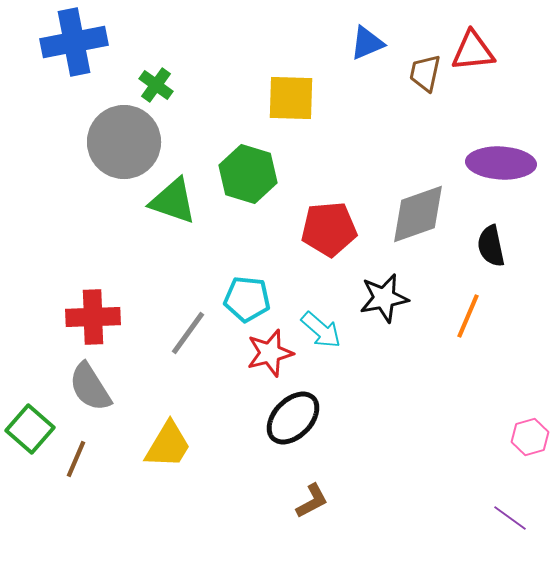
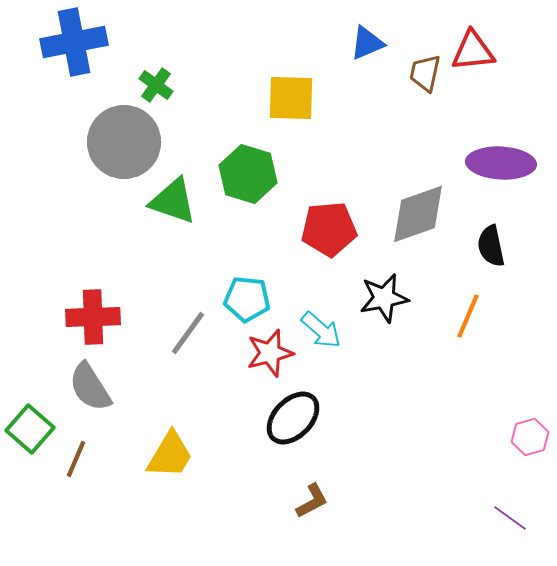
yellow trapezoid: moved 2 px right, 10 px down
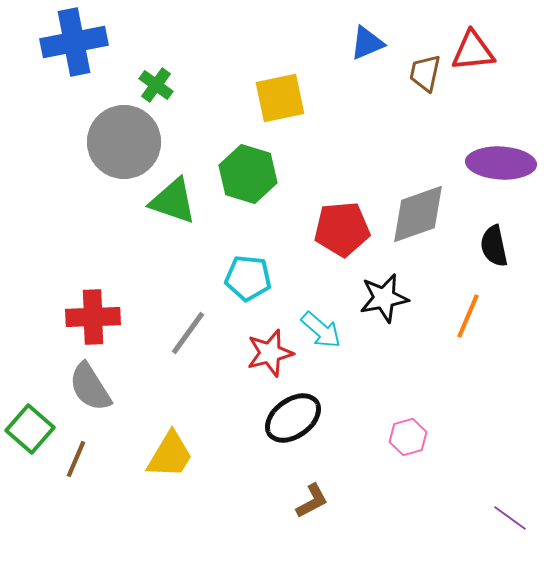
yellow square: moved 11 px left; rotated 14 degrees counterclockwise
red pentagon: moved 13 px right
black semicircle: moved 3 px right
cyan pentagon: moved 1 px right, 21 px up
black ellipse: rotated 10 degrees clockwise
pink hexagon: moved 122 px left
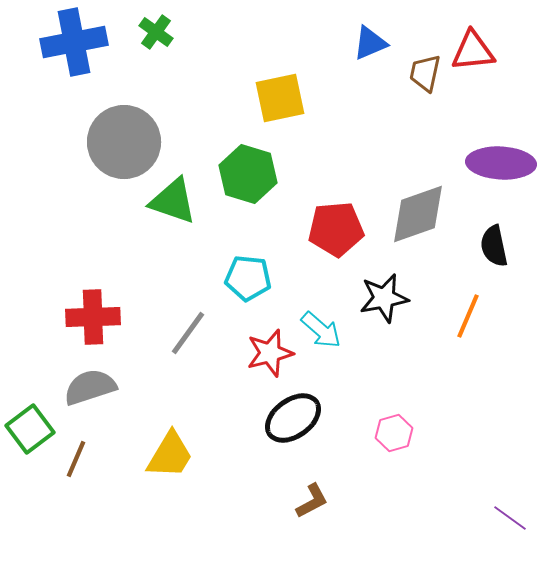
blue triangle: moved 3 px right
green cross: moved 53 px up
red pentagon: moved 6 px left
gray semicircle: rotated 104 degrees clockwise
green square: rotated 12 degrees clockwise
pink hexagon: moved 14 px left, 4 px up
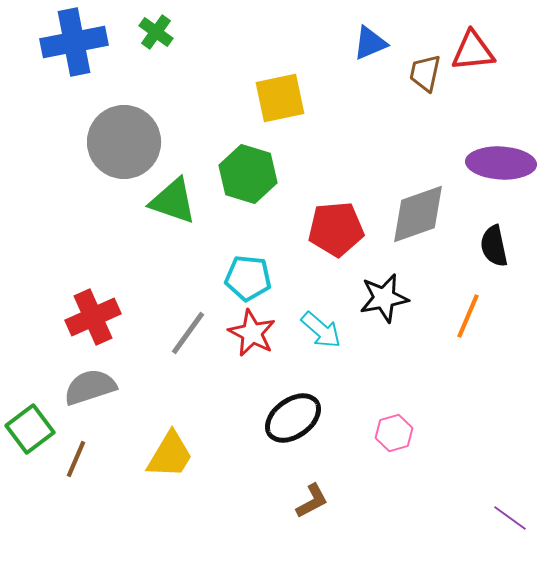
red cross: rotated 22 degrees counterclockwise
red star: moved 18 px left, 20 px up; rotated 30 degrees counterclockwise
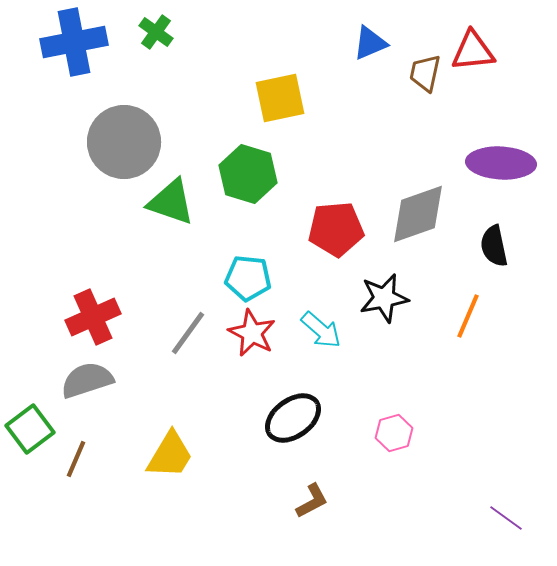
green triangle: moved 2 px left, 1 px down
gray semicircle: moved 3 px left, 7 px up
purple line: moved 4 px left
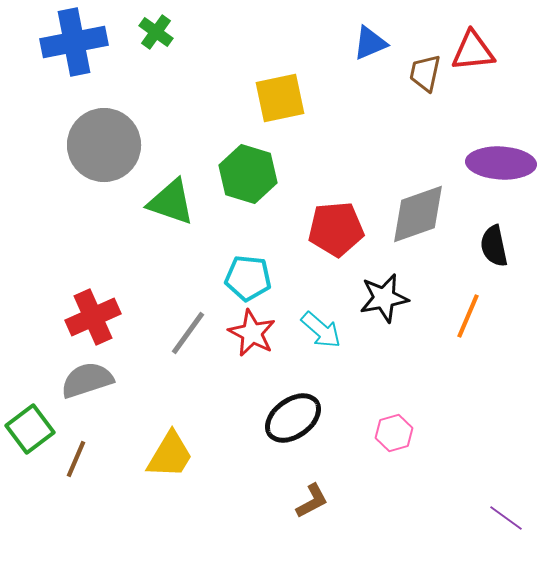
gray circle: moved 20 px left, 3 px down
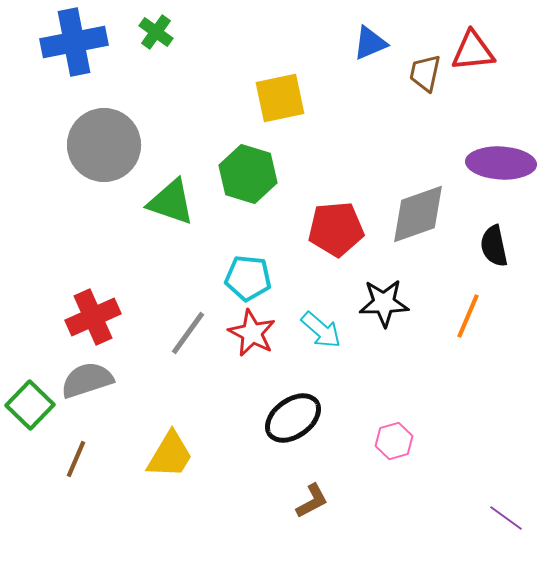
black star: moved 5 px down; rotated 9 degrees clockwise
green square: moved 24 px up; rotated 9 degrees counterclockwise
pink hexagon: moved 8 px down
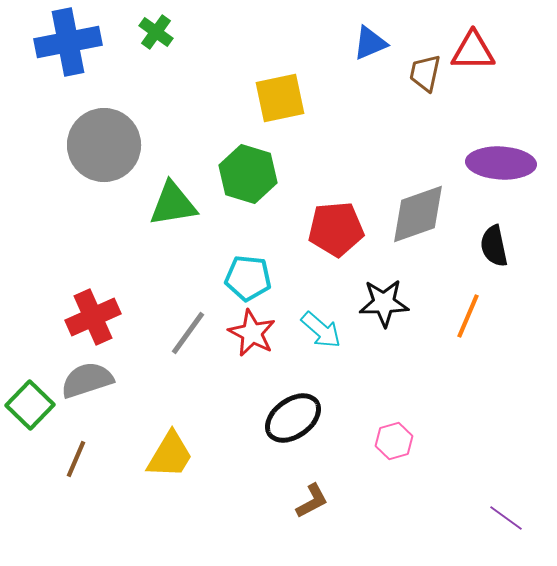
blue cross: moved 6 px left
red triangle: rotated 6 degrees clockwise
green triangle: moved 2 px right, 2 px down; rotated 28 degrees counterclockwise
